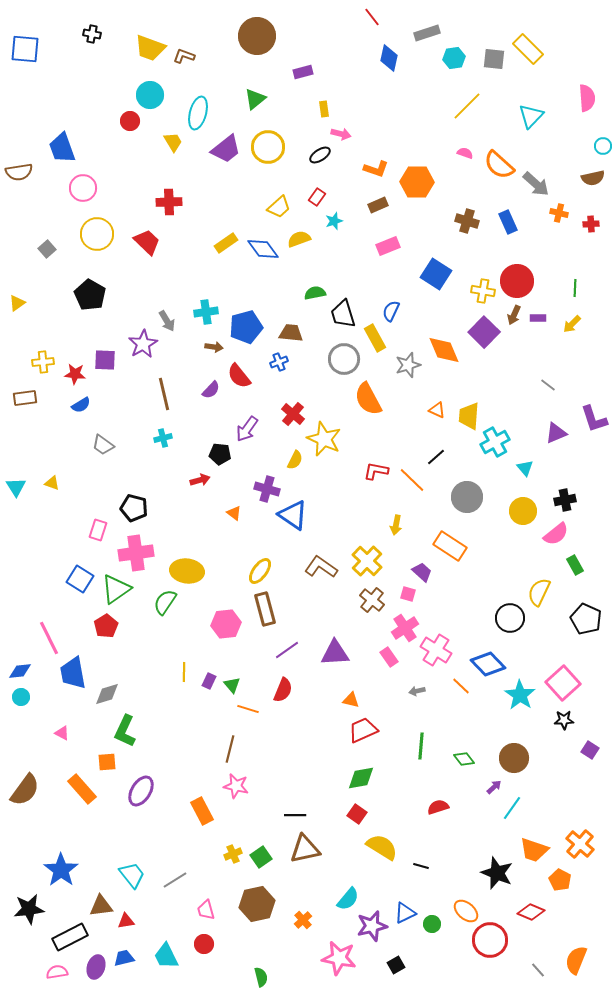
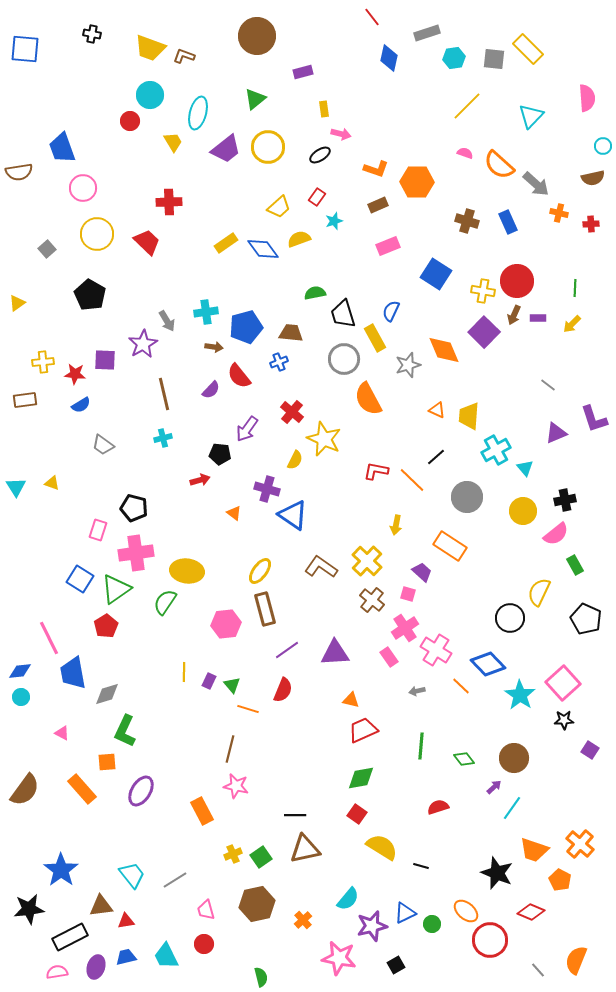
brown rectangle at (25, 398): moved 2 px down
red cross at (293, 414): moved 1 px left, 2 px up
cyan cross at (495, 442): moved 1 px right, 8 px down
blue trapezoid at (124, 958): moved 2 px right, 1 px up
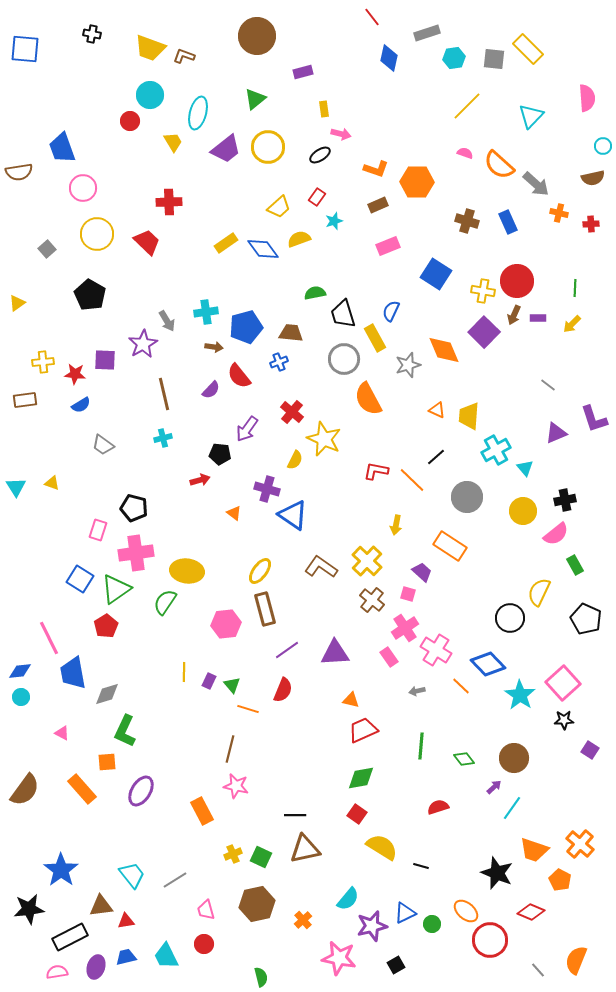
green square at (261, 857): rotated 30 degrees counterclockwise
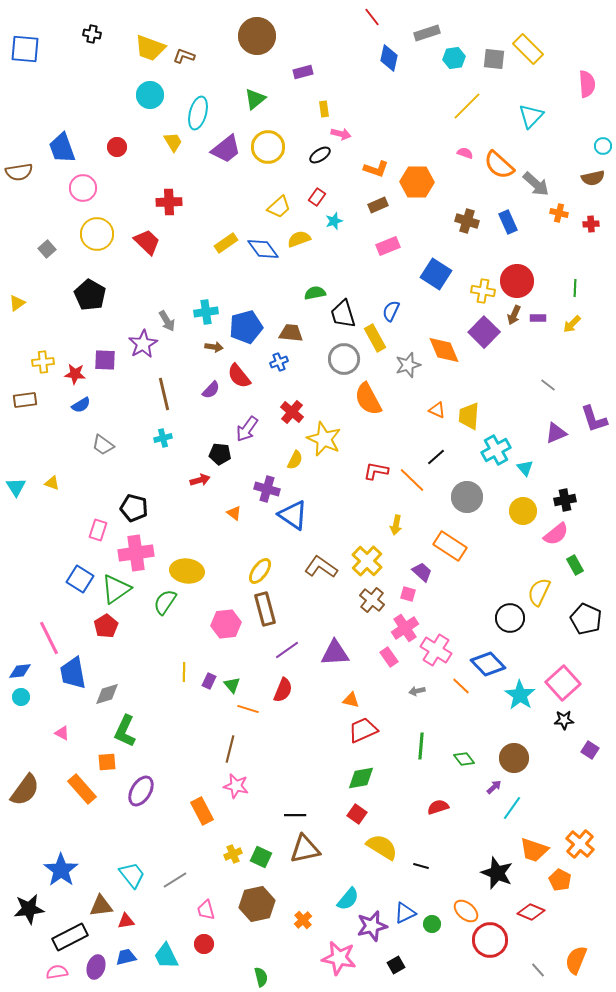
pink semicircle at (587, 98): moved 14 px up
red circle at (130, 121): moved 13 px left, 26 px down
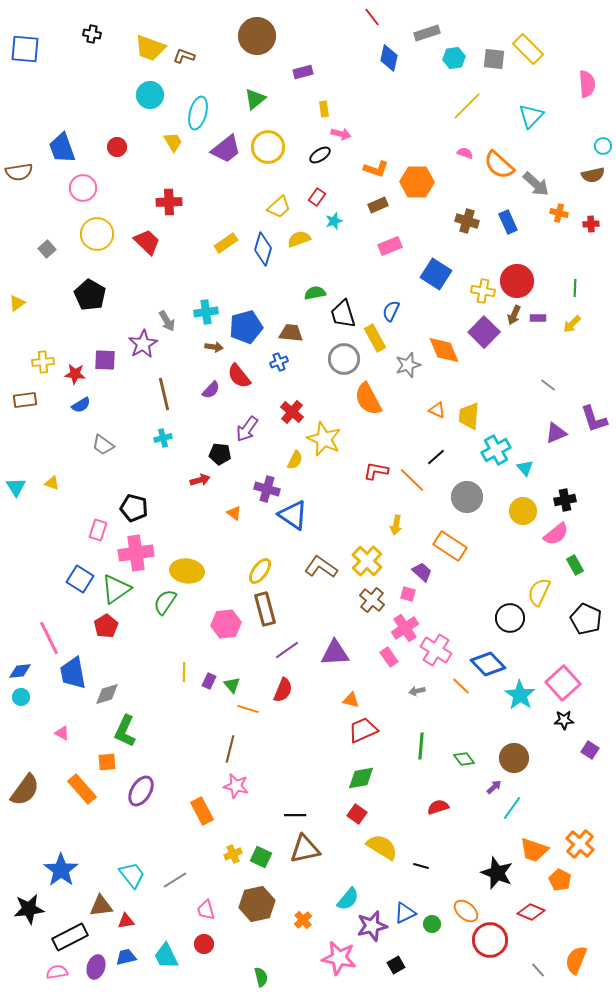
brown semicircle at (593, 178): moved 3 px up
pink rectangle at (388, 246): moved 2 px right
blue diamond at (263, 249): rotated 52 degrees clockwise
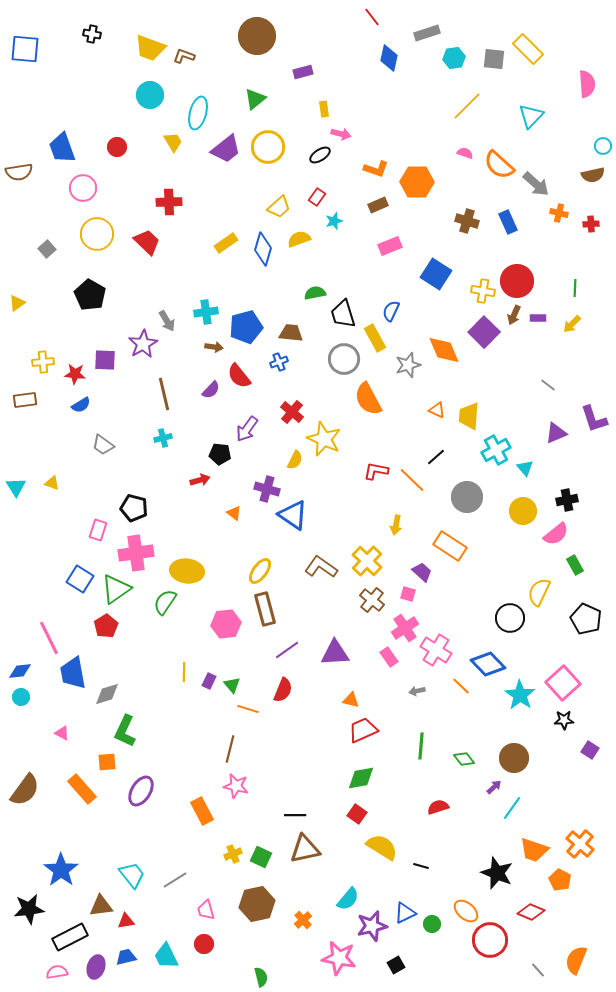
black cross at (565, 500): moved 2 px right
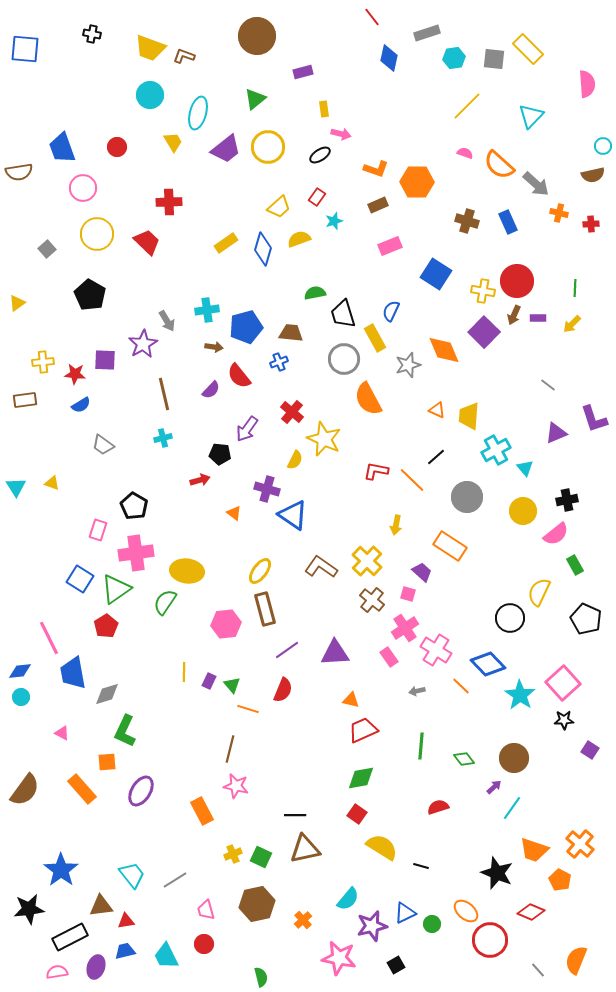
cyan cross at (206, 312): moved 1 px right, 2 px up
black pentagon at (134, 508): moved 2 px up; rotated 16 degrees clockwise
blue trapezoid at (126, 957): moved 1 px left, 6 px up
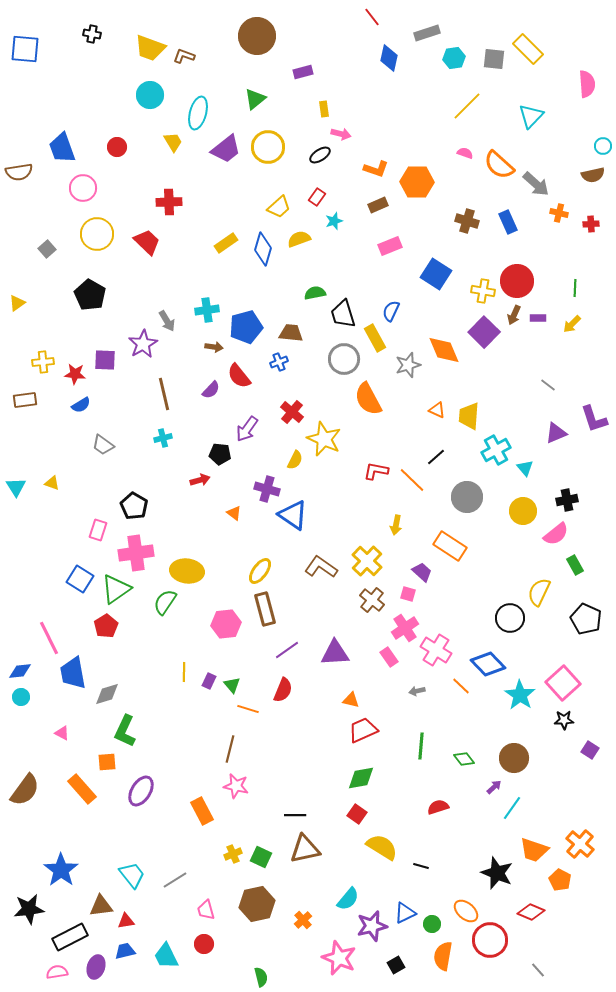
pink star at (339, 958): rotated 12 degrees clockwise
orange semicircle at (576, 960): moved 133 px left, 4 px up; rotated 12 degrees counterclockwise
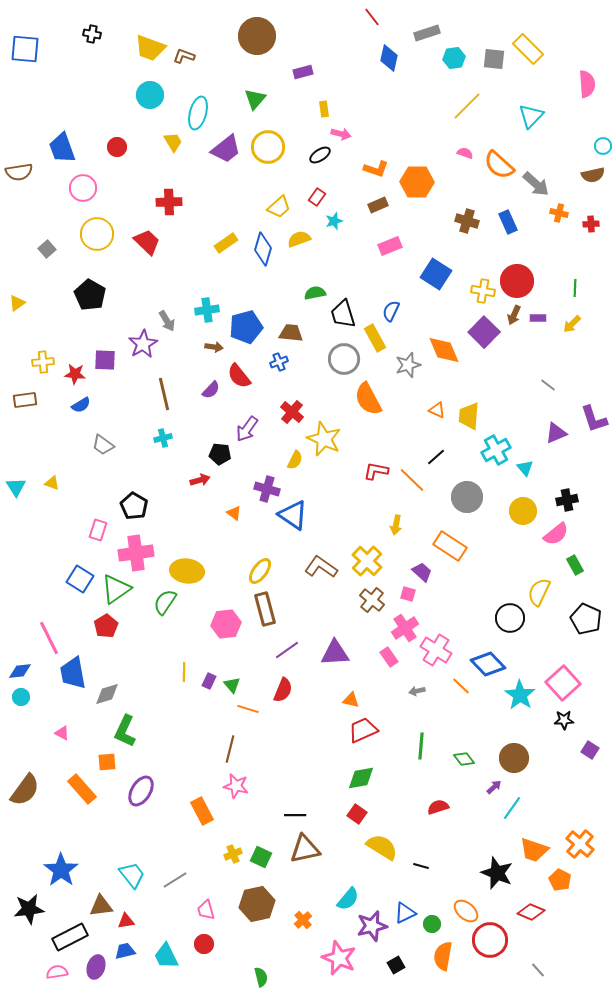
green triangle at (255, 99): rotated 10 degrees counterclockwise
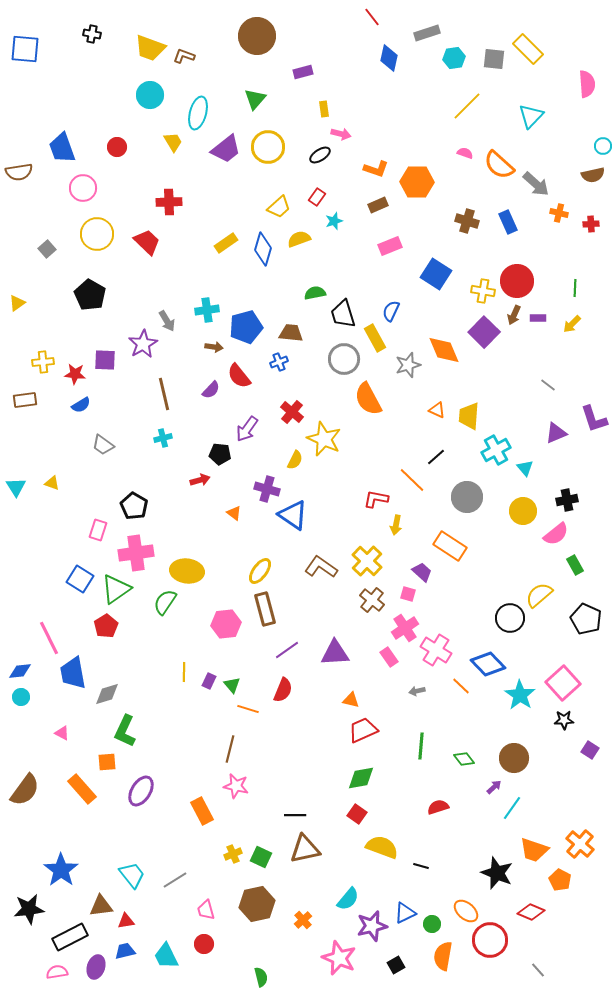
red L-shape at (376, 471): moved 28 px down
yellow semicircle at (539, 592): moved 3 px down; rotated 24 degrees clockwise
yellow semicircle at (382, 847): rotated 12 degrees counterclockwise
